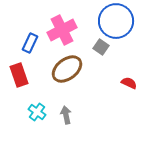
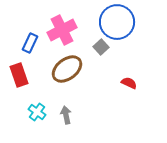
blue circle: moved 1 px right, 1 px down
gray square: rotated 14 degrees clockwise
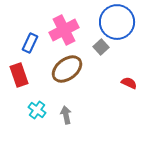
pink cross: moved 2 px right
cyan cross: moved 2 px up
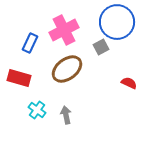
gray square: rotated 14 degrees clockwise
red rectangle: moved 3 px down; rotated 55 degrees counterclockwise
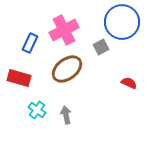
blue circle: moved 5 px right
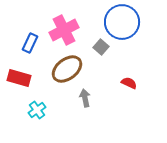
gray square: rotated 21 degrees counterclockwise
cyan cross: rotated 18 degrees clockwise
gray arrow: moved 19 px right, 17 px up
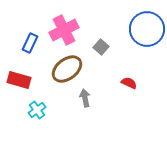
blue circle: moved 25 px right, 7 px down
red rectangle: moved 2 px down
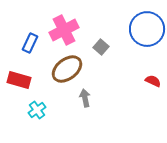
red semicircle: moved 24 px right, 2 px up
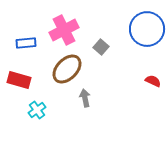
blue rectangle: moved 4 px left; rotated 60 degrees clockwise
brown ellipse: rotated 8 degrees counterclockwise
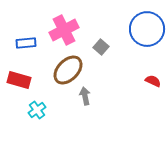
brown ellipse: moved 1 px right, 1 px down
gray arrow: moved 2 px up
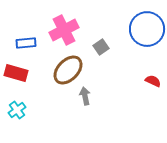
gray square: rotated 14 degrees clockwise
red rectangle: moved 3 px left, 7 px up
cyan cross: moved 20 px left
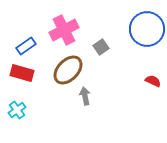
blue rectangle: moved 3 px down; rotated 30 degrees counterclockwise
red rectangle: moved 6 px right
